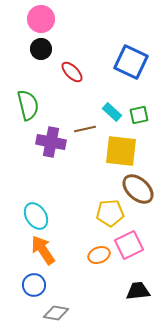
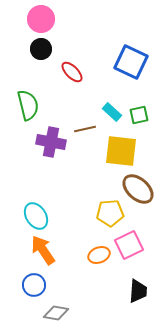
black trapezoid: rotated 100 degrees clockwise
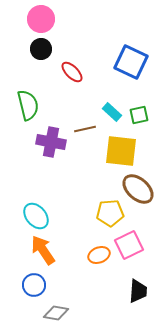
cyan ellipse: rotated 8 degrees counterclockwise
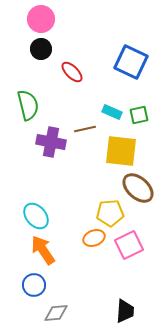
cyan rectangle: rotated 18 degrees counterclockwise
brown ellipse: moved 1 px up
orange ellipse: moved 5 px left, 17 px up
black trapezoid: moved 13 px left, 20 px down
gray diamond: rotated 15 degrees counterclockwise
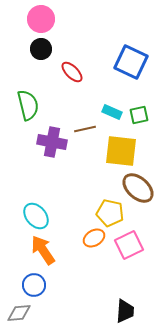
purple cross: moved 1 px right
yellow pentagon: rotated 16 degrees clockwise
orange ellipse: rotated 10 degrees counterclockwise
gray diamond: moved 37 px left
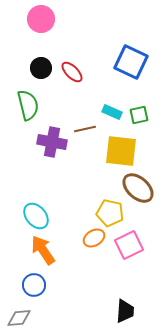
black circle: moved 19 px down
gray diamond: moved 5 px down
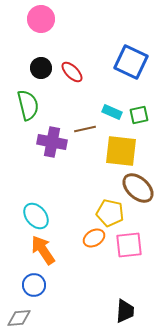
pink square: rotated 20 degrees clockwise
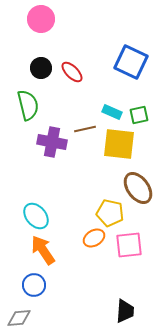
yellow square: moved 2 px left, 7 px up
brown ellipse: rotated 12 degrees clockwise
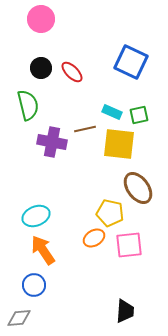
cyan ellipse: rotated 72 degrees counterclockwise
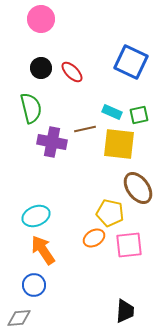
green semicircle: moved 3 px right, 3 px down
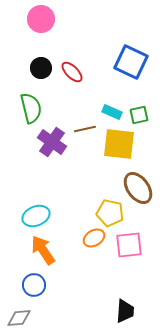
purple cross: rotated 24 degrees clockwise
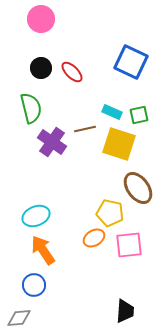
yellow square: rotated 12 degrees clockwise
